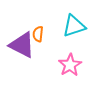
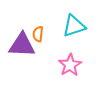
purple triangle: rotated 24 degrees counterclockwise
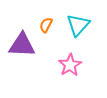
cyan triangle: moved 4 px right, 1 px up; rotated 30 degrees counterclockwise
orange semicircle: moved 8 px right, 9 px up; rotated 21 degrees clockwise
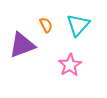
orange semicircle: rotated 126 degrees clockwise
purple triangle: rotated 24 degrees counterclockwise
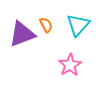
purple triangle: moved 11 px up
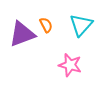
cyan triangle: moved 3 px right
pink star: rotated 25 degrees counterclockwise
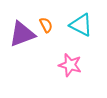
cyan triangle: rotated 45 degrees counterclockwise
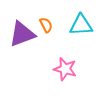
cyan triangle: rotated 30 degrees counterclockwise
pink star: moved 5 px left, 4 px down
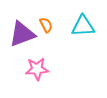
cyan triangle: moved 2 px right, 1 px down
pink star: moved 28 px left; rotated 20 degrees counterclockwise
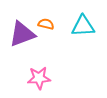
orange semicircle: moved 1 px up; rotated 49 degrees counterclockwise
pink star: moved 2 px right, 9 px down
